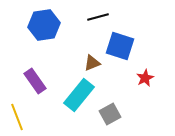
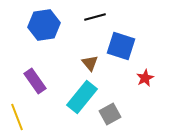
black line: moved 3 px left
blue square: moved 1 px right
brown triangle: moved 2 px left; rotated 48 degrees counterclockwise
cyan rectangle: moved 3 px right, 2 px down
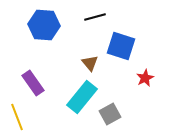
blue hexagon: rotated 12 degrees clockwise
purple rectangle: moved 2 px left, 2 px down
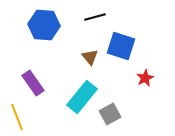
brown triangle: moved 6 px up
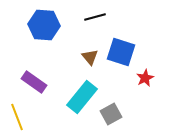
blue square: moved 6 px down
purple rectangle: moved 1 px right, 1 px up; rotated 20 degrees counterclockwise
gray square: moved 1 px right
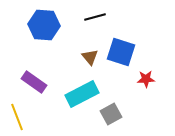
red star: moved 1 px right, 1 px down; rotated 24 degrees clockwise
cyan rectangle: moved 3 px up; rotated 24 degrees clockwise
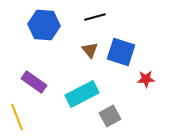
brown triangle: moved 7 px up
gray square: moved 1 px left, 2 px down
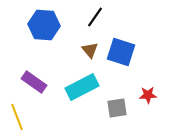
black line: rotated 40 degrees counterclockwise
red star: moved 2 px right, 16 px down
cyan rectangle: moved 7 px up
gray square: moved 7 px right, 8 px up; rotated 20 degrees clockwise
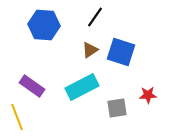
brown triangle: rotated 36 degrees clockwise
purple rectangle: moved 2 px left, 4 px down
